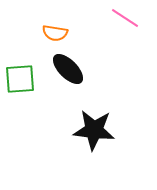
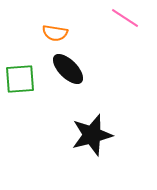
black star: moved 2 px left, 5 px down; rotated 21 degrees counterclockwise
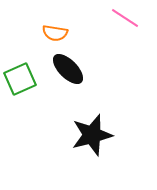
green square: rotated 20 degrees counterclockwise
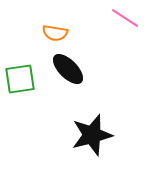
green square: rotated 16 degrees clockwise
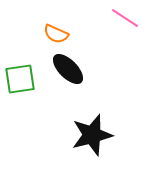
orange semicircle: moved 1 px right, 1 px down; rotated 15 degrees clockwise
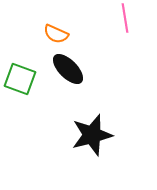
pink line: rotated 48 degrees clockwise
green square: rotated 28 degrees clockwise
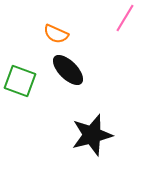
pink line: rotated 40 degrees clockwise
black ellipse: moved 1 px down
green square: moved 2 px down
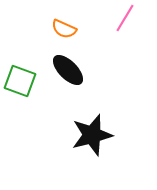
orange semicircle: moved 8 px right, 5 px up
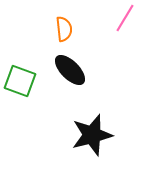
orange semicircle: rotated 120 degrees counterclockwise
black ellipse: moved 2 px right
